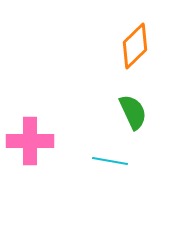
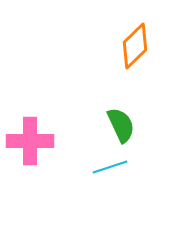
green semicircle: moved 12 px left, 13 px down
cyan line: moved 6 px down; rotated 28 degrees counterclockwise
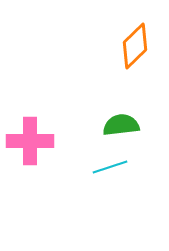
green semicircle: rotated 72 degrees counterclockwise
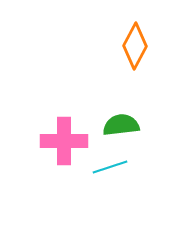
orange diamond: rotated 18 degrees counterclockwise
pink cross: moved 34 px right
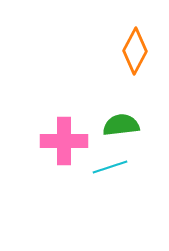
orange diamond: moved 5 px down
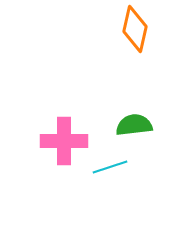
orange diamond: moved 22 px up; rotated 15 degrees counterclockwise
green semicircle: moved 13 px right
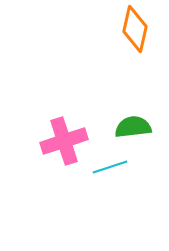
green semicircle: moved 1 px left, 2 px down
pink cross: rotated 18 degrees counterclockwise
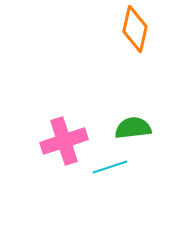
green semicircle: moved 1 px down
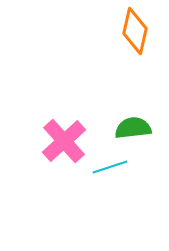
orange diamond: moved 2 px down
pink cross: rotated 24 degrees counterclockwise
